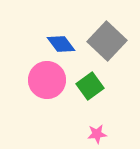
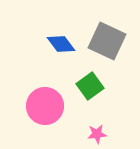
gray square: rotated 18 degrees counterclockwise
pink circle: moved 2 px left, 26 px down
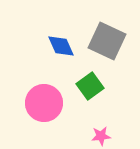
blue diamond: moved 2 px down; rotated 12 degrees clockwise
pink circle: moved 1 px left, 3 px up
pink star: moved 4 px right, 2 px down
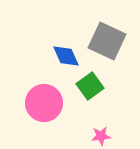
blue diamond: moved 5 px right, 10 px down
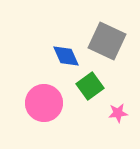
pink star: moved 17 px right, 23 px up
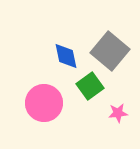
gray square: moved 3 px right, 10 px down; rotated 15 degrees clockwise
blue diamond: rotated 12 degrees clockwise
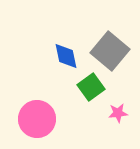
green square: moved 1 px right, 1 px down
pink circle: moved 7 px left, 16 px down
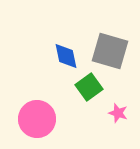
gray square: rotated 24 degrees counterclockwise
green square: moved 2 px left
pink star: rotated 24 degrees clockwise
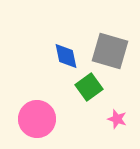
pink star: moved 1 px left, 6 px down
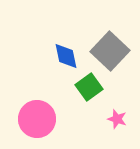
gray square: rotated 27 degrees clockwise
